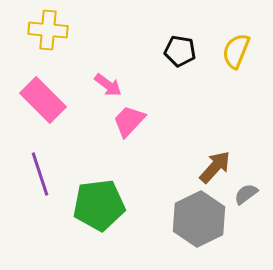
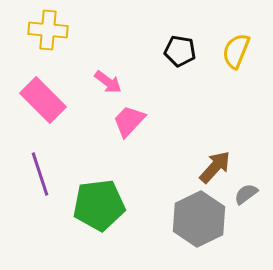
pink arrow: moved 3 px up
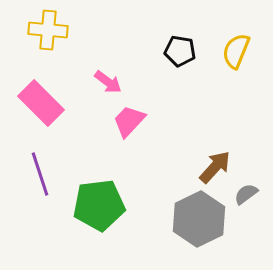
pink rectangle: moved 2 px left, 3 px down
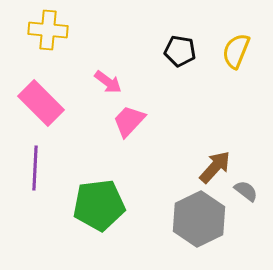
purple line: moved 5 px left, 6 px up; rotated 21 degrees clockwise
gray semicircle: moved 3 px up; rotated 75 degrees clockwise
